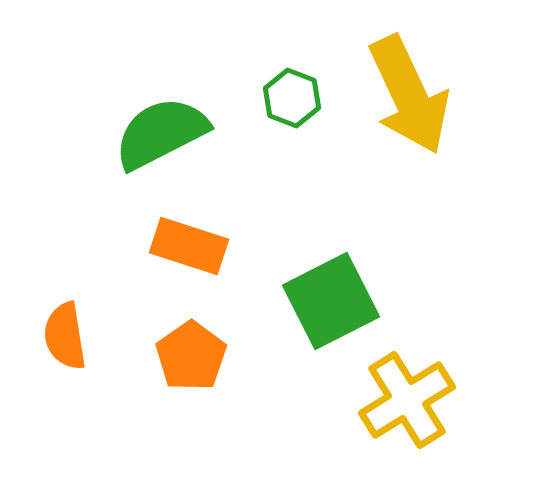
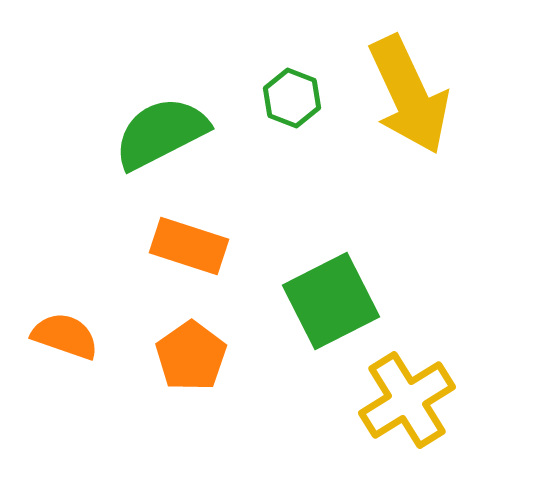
orange semicircle: rotated 118 degrees clockwise
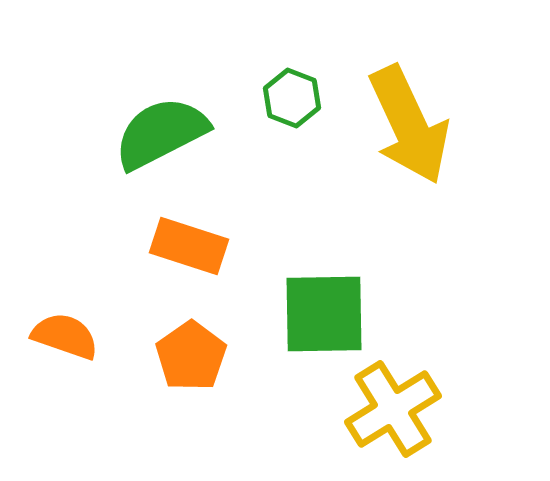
yellow arrow: moved 30 px down
green square: moved 7 px left, 13 px down; rotated 26 degrees clockwise
yellow cross: moved 14 px left, 9 px down
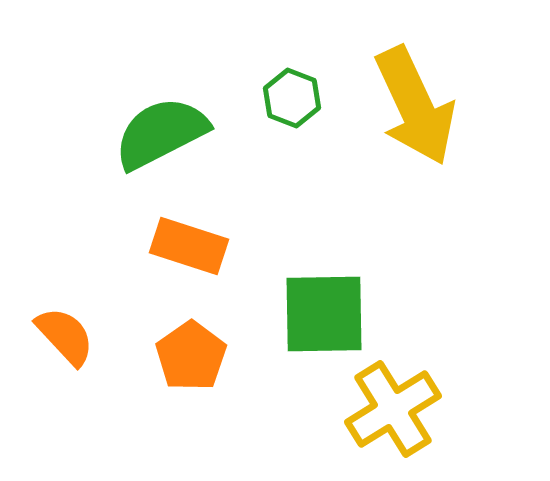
yellow arrow: moved 6 px right, 19 px up
orange semicircle: rotated 28 degrees clockwise
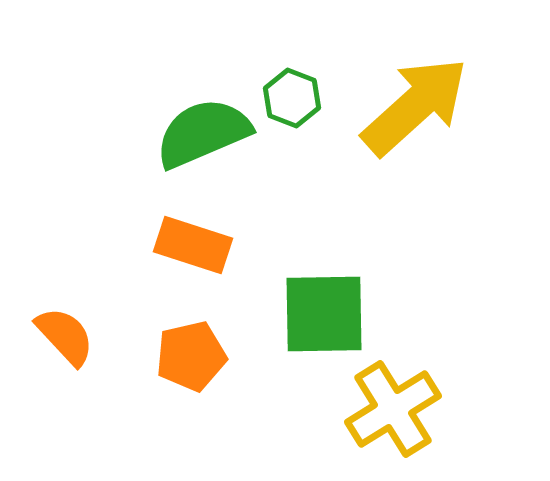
yellow arrow: rotated 107 degrees counterclockwise
green semicircle: moved 42 px right; rotated 4 degrees clockwise
orange rectangle: moved 4 px right, 1 px up
orange pentagon: rotated 22 degrees clockwise
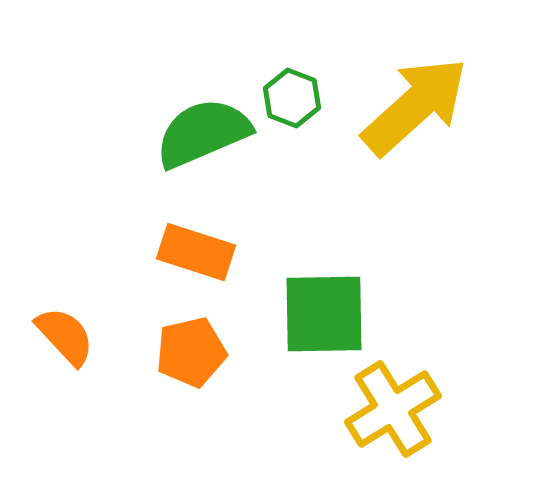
orange rectangle: moved 3 px right, 7 px down
orange pentagon: moved 4 px up
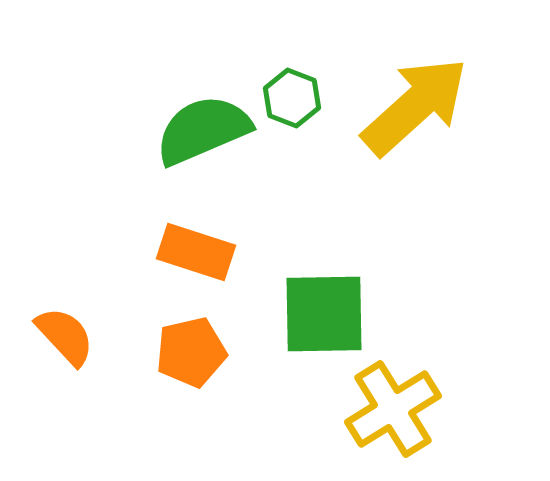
green semicircle: moved 3 px up
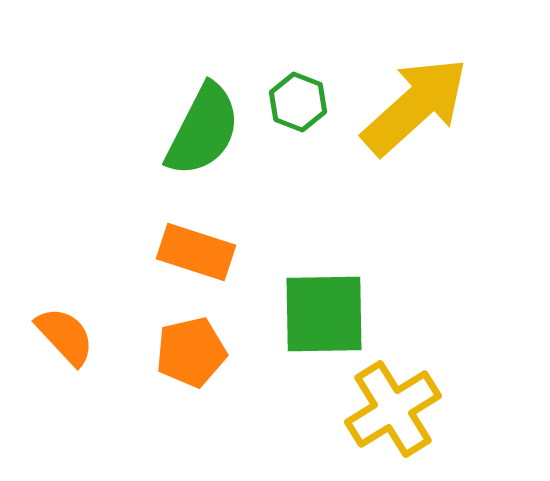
green hexagon: moved 6 px right, 4 px down
green semicircle: rotated 140 degrees clockwise
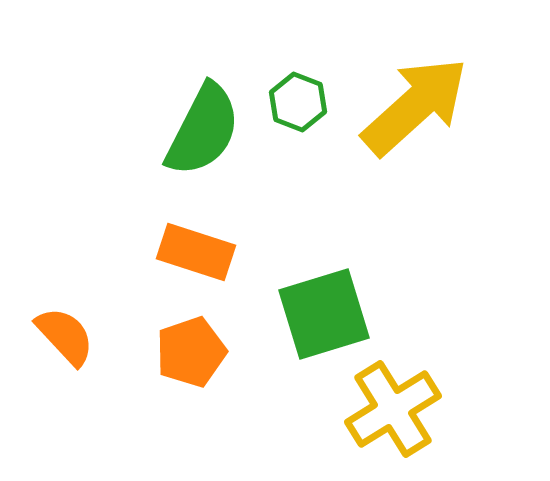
green square: rotated 16 degrees counterclockwise
orange pentagon: rotated 6 degrees counterclockwise
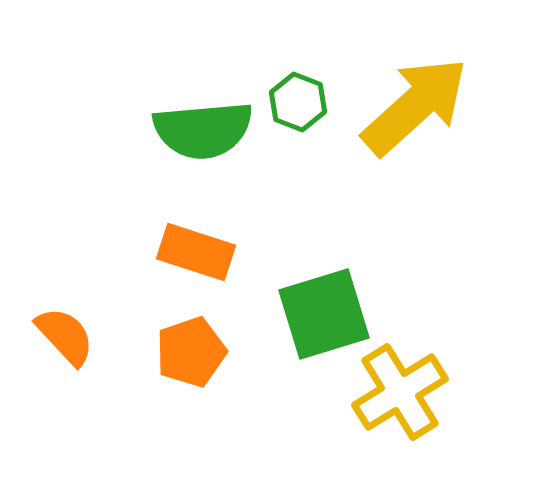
green semicircle: rotated 58 degrees clockwise
yellow cross: moved 7 px right, 17 px up
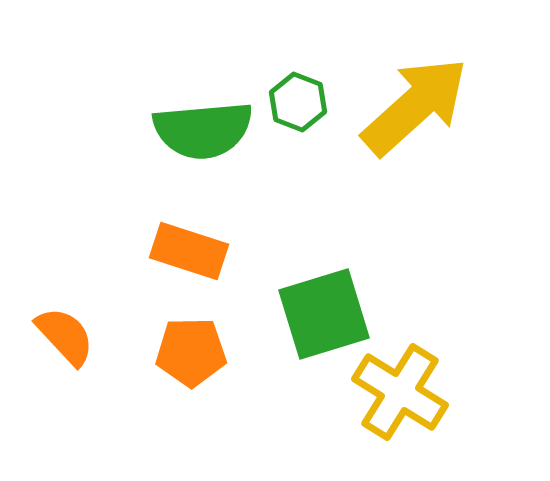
orange rectangle: moved 7 px left, 1 px up
orange pentagon: rotated 18 degrees clockwise
yellow cross: rotated 26 degrees counterclockwise
